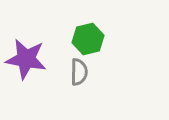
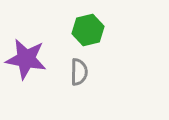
green hexagon: moved 9 px up
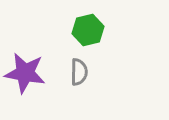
purple star: moved 1 px left, 14 px down
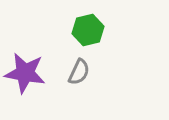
gray semicircle: rotated 24 degrees clockwise
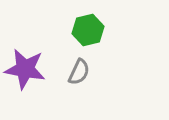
purple star: moved 4 px up
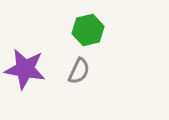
gray semicircle: moved 1 px up
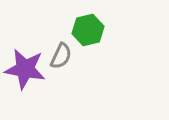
gray semicircle: moved 18 px left, 15 px up
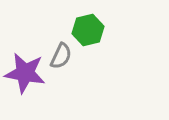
purple star: moved 4 px down
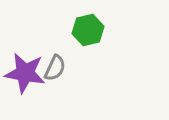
gray semicircle: moved 6 px left, 12 px down
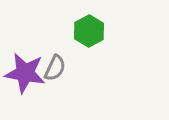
green hexagon: moved 1 px right, 1 px down; rotated 16 degrees counterclockwise
